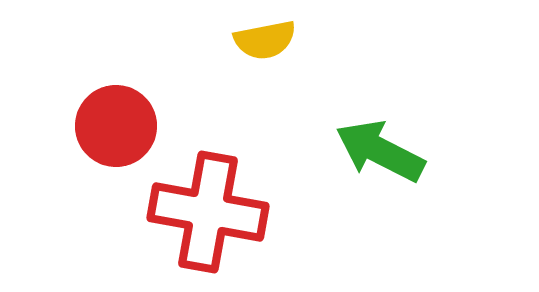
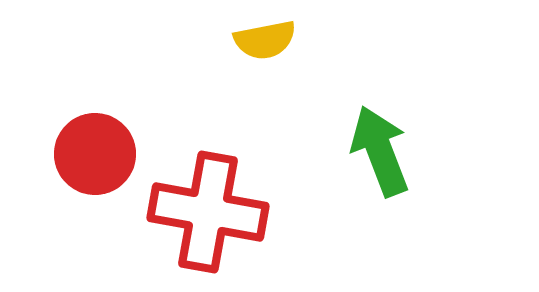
red circle: moved 21 px left, 28 px down
green arrow: rotated 42 degrees clockwise
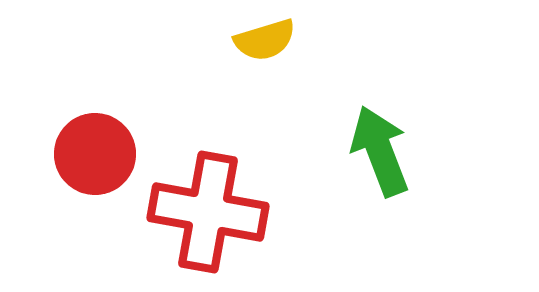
yellow semicircle: rotated 6 degrees counterclockwise
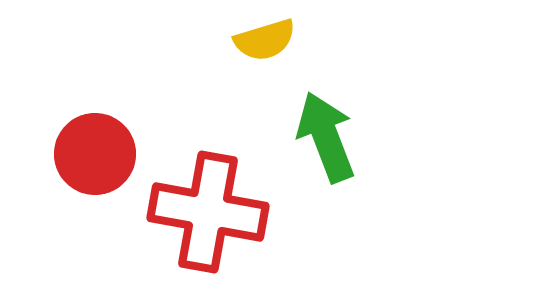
green arrow: moved 54 px left, 14 px up
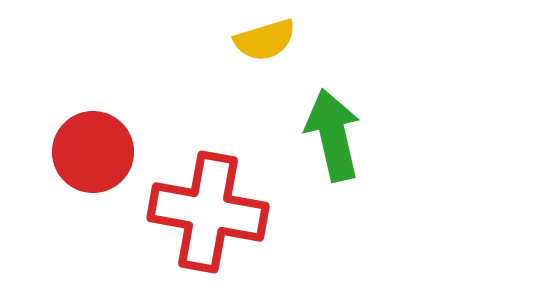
green arrow: moved 7 px right, 2 px up; rotated 8 degrees clockwise
red circle: moved 2 px left, 2 px up
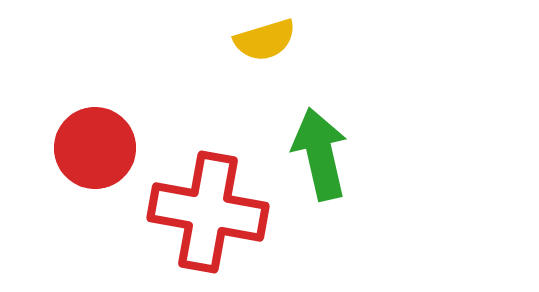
green arrow: moved 13 px left, 19 px down
red circle: moved 2 px right, 4 px up
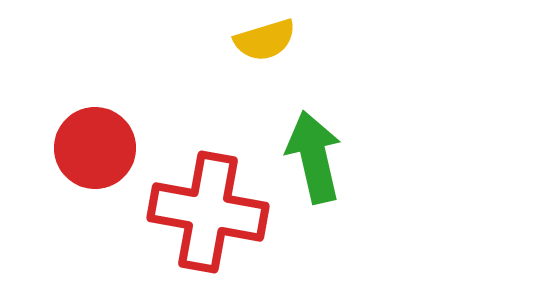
green arrow: moved 6 px left, 3 px down
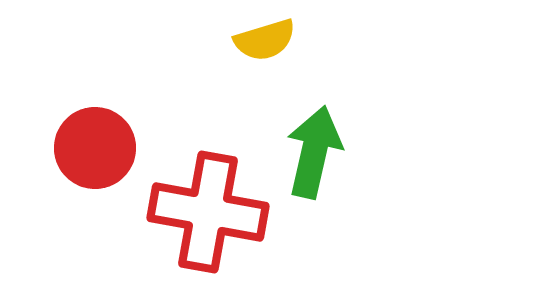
green arrow: moved 5 px up; rotated 26 degrees clockwise
